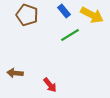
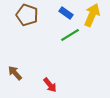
blue rectangle: moved 2 px right, 2 px down; rotated 16 degrees counterclockwise
yellow arrow: rotated 95 degrees counterclockwise
brown arrow: rotated 42 degrees clockwise
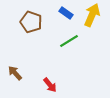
brown pentagon: moved 4 px right, 7 px down
green line: moved 1 px left, 6 px down
